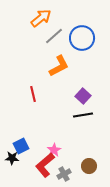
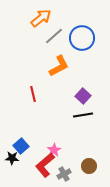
blue square: rotated 14 degrees counterclockwise
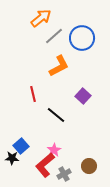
black line: moved 27 px left; rotated 48 degrees clockwise
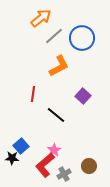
red line: rotated 21 degrees clockwise
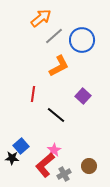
blue circle: moved 2 px down
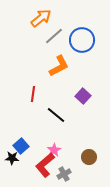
brown circle: moved 9 px up
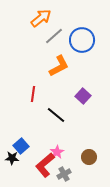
pink star: moved 3 px right, 2 px down
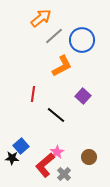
orange L-shape: moved 3 px right
gray cross: rotated 16 degrees counterclockwise
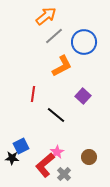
orange arrow: moved 5 px right, 2 px up
blue circle: moved 2 px right, 2 px down
blue square: rotated 14 degrees clockwise
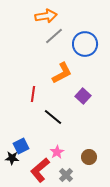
orange arrow: rotated 30 degrees clockwise
blue circle: moved 1 px right, 2 px down
orange L-shape: moved 7 px down
black line: moved 3 px left, 2 px down
red L-shape: moved 5 px left, 5 px down
gray cross: moved 2 px right, 1 px down
